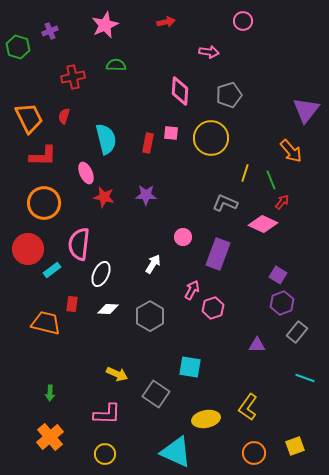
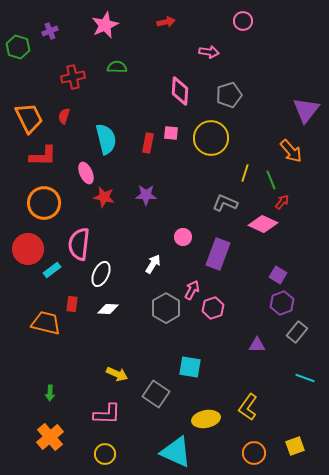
green semicircle at (116, 65): moved 1 px right, 2 px down
gray hexagon at (150, 316): moved 16 px right, 8 px up
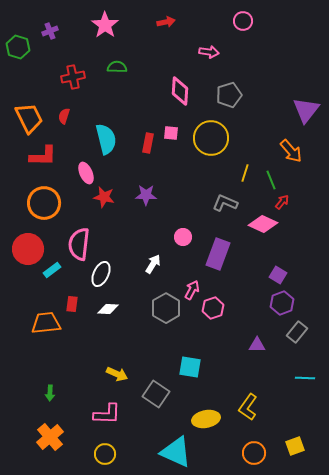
pink star at (105, 25): rotated 12 degrees counterclockwise
orange trapezoid at (46, 323): rotated 20 degrees counterclockwise
cyan line at (305, 378): rotated 18 degrees counterclockwise
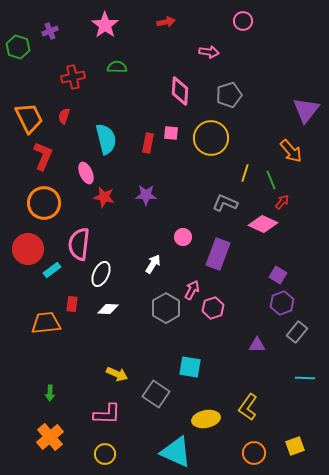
red L-shape at (43, 156): rotated 68 degrees counterclockwise
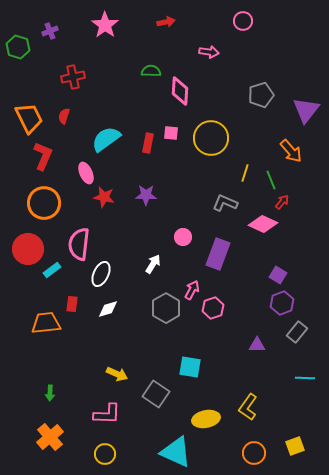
green semicircle at (117, 67): moved 34 px right, 4 px down
gray pentagon at (229, 95): moved 32 px right
cyan semicircle at (106, 139): rotated 112 degrees counterclockwise
white diamond at (108, 309): rotated 20 degrees counterclockwise
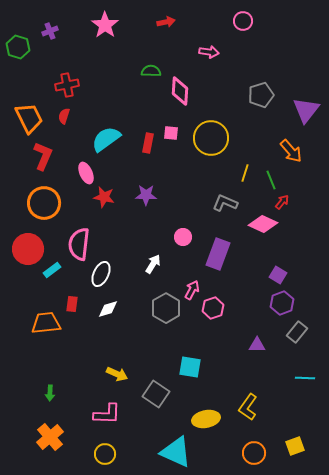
red cross at (73, 77): moved 6 px left, 8 px down
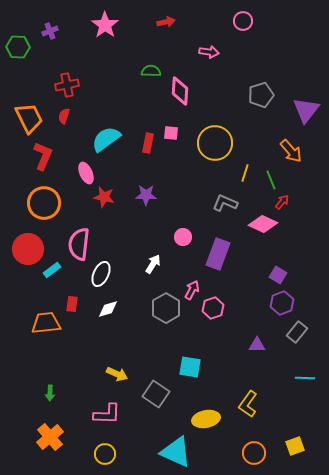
green hexagon at (18, 47): rotated 15 degrees counterclockwise
yellow circle at (211, 138): moved 4 px right, 5 px down
yellow L-shape at (248, 407): moved 3 px up
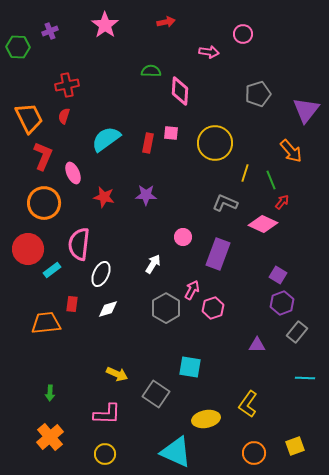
pink circle at (243, 21): moved 13 px down
gray pentagon at (261, 95): moved 3 px left, 1 px up
pink ellipse at (86, 173): moved 13 px left
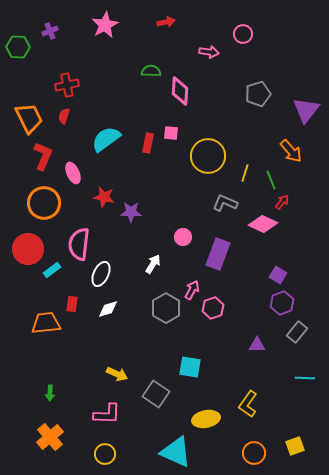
pink star at (105, 25): rotated 8 degrees clockwise
yellow circle at (215, 143): moved 7 px left, 13 px down
purple star at (146, 195): moved 15 px left, 17 px down
